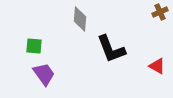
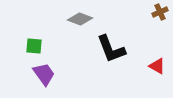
gray diamond: rotated 75 degrees counterclockwise
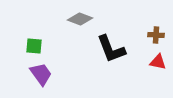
brown cross: moved 4 px left, 23 px down; rotated 28 degrees clockwise
red triangle: moved 1 px right, 4 px up; rotated 18 degrees counterclockwise
purple trapezoid: moved 3 px left
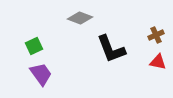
gray diamond: moved 1 px up
brown cross: rotated 28 degrees counterclockwise
green square: rotated 30 degrees counterclockwise
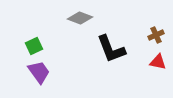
purple trapezoid: moved 2 px left, 2 px up
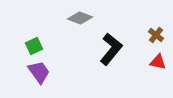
brown cross: rotated 28 degrees counterclockwise
black L-shape: rotated 120 degrees counterclockwise
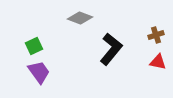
brown cross: rotated 35 degrees clockwise
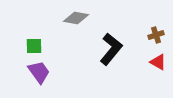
gray diamond: moved 4 px left; rotated 10 degrees counterclockwise
green square: rotated 24 degrees clockwise
red triangle: rotated 18 degrees clockwise
